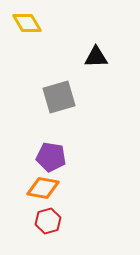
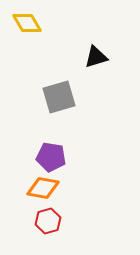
black triangle: rotated 15 degrees counterclockwise
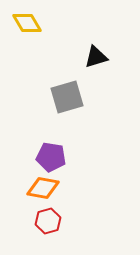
gray square: moved 8 px right
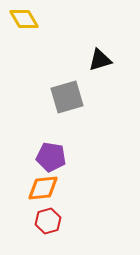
yellow diamond: moved 3 px left, 4 px up
black triangle: moved 4 px right, 3 px down
orange diamond: rotated 16 degrees counterclockwise
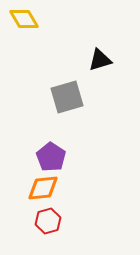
purple pentagon: rotated 24 degrees clockwise
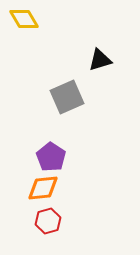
gray square: rotated 8 degrees counterclockwise
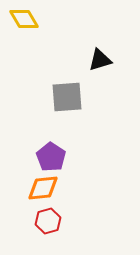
gray square: rotated 20 degrees clockwise
